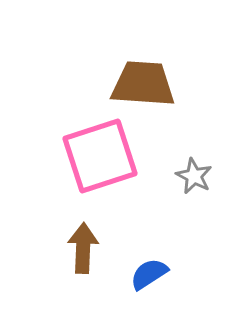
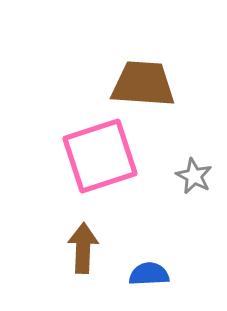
blue semicircle: rotated 30 degrees clockwise
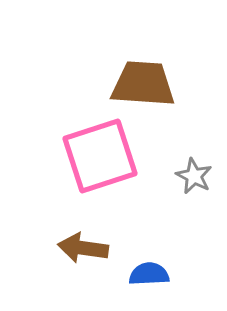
brown arrow: rotated 84 degrees counterclockwise
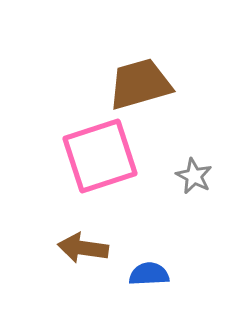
brown trapezoid: moved 3 px left; rotated 20 degrees counterclockwise
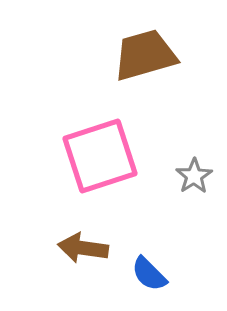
brown trapezoid: moved 5 px right, 29 px up
gray star: rotated 12 degrees clockwise
blue semicircle: rotated 132 degrees counterclockwise
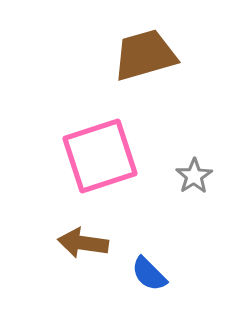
brown arrow: moved 5 px up
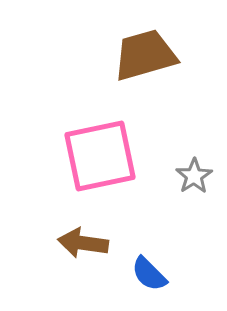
pink square: rotated 6 degrees clockwise
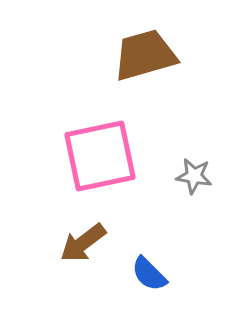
gray star: rotated 30 degrees counterclockwise
brown arrow: rotated 45 degrees counterclockwise
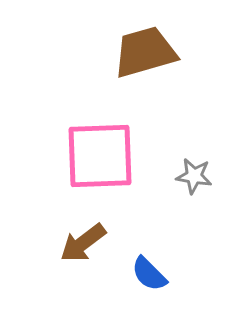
brown trapezoid: moved 3 px up
pink square: rotated 10 degrees clockwise
